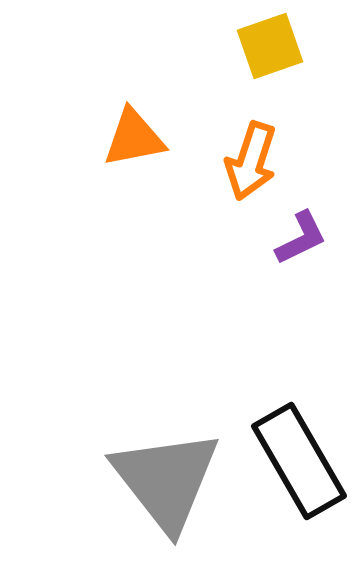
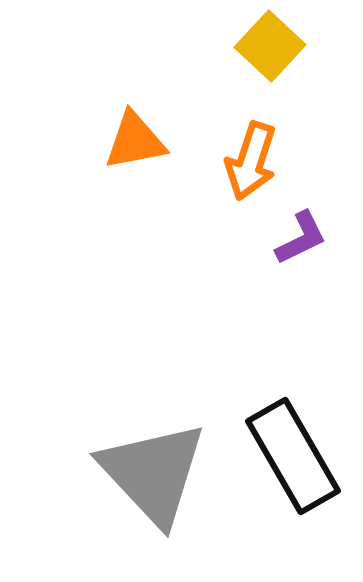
yellow square: rotated 28 degrees counterclockwise
orange triangle: moved 1 px right, 3 px down
black rectangle: moved 6 px left, 5 px up
gray triangle: moved 13 px left, 7 px up; rotated 5 degrees counterclockwise
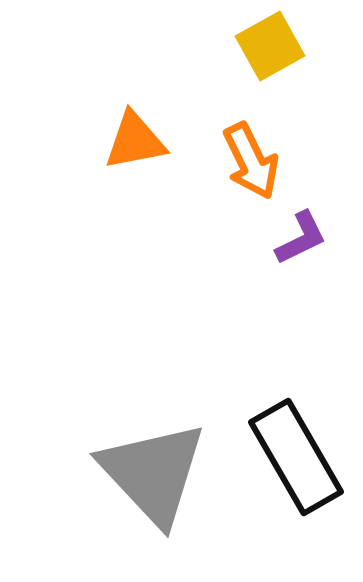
yellow square: rotated 18 degrees clockwise
orange arrow: rotated 44 degrees counterclockwise
black rectangle: moved 3 px right, 1 px down
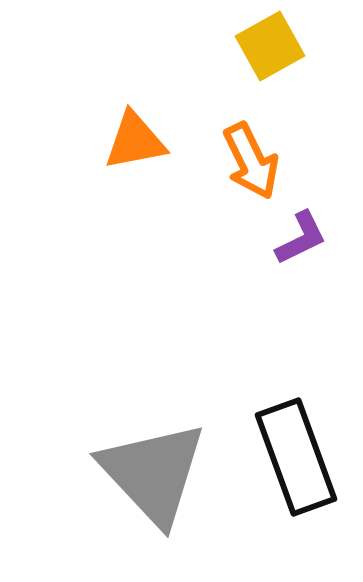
black rectangle: rotated 10 degrees clockwise
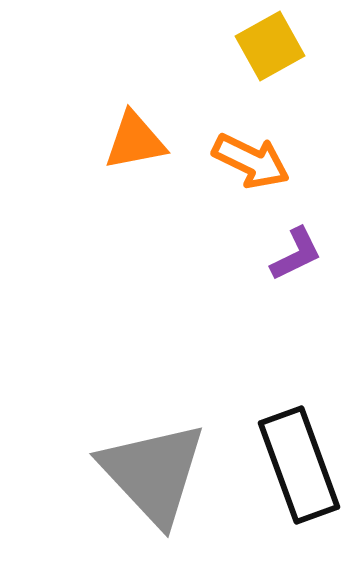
orange arrow: rotated 38 degrees counterclockwise
purple L-shape: moved 5 px left, 16 px down
black rectangle: moved 3 px right, 8 px down
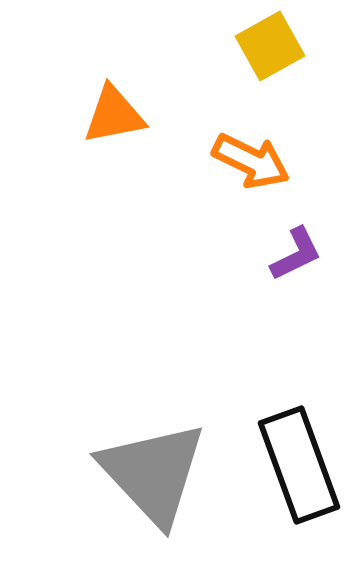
orange triangle: moved 21 px left, 26 px up
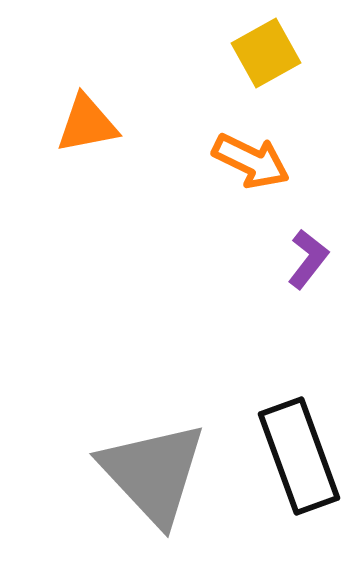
yellow square: moved 4 px left, 7 px down
orange triangle: moved 27 px left, 9 px down
purple L-shape: moved 12 px right, 5 px down; rotated 26 degrees counterclockwise
black rectangle: moved 9 px up
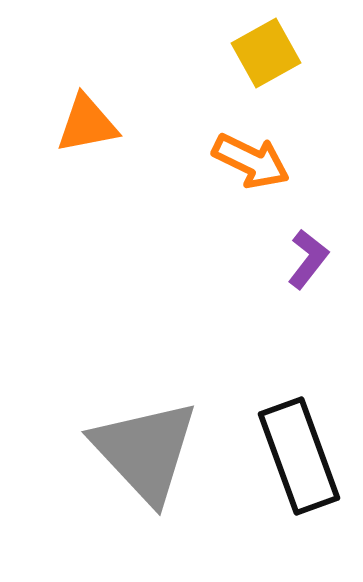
gray triangle: moved 8 px left, 22 px up
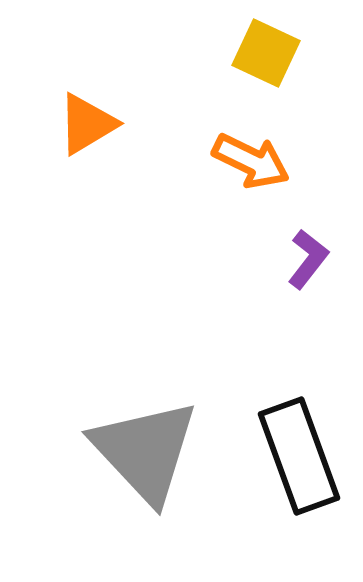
yellow square: rotated 36 degrees counterclockwise
orange triangle: rotated 20 degrees counterclockwise
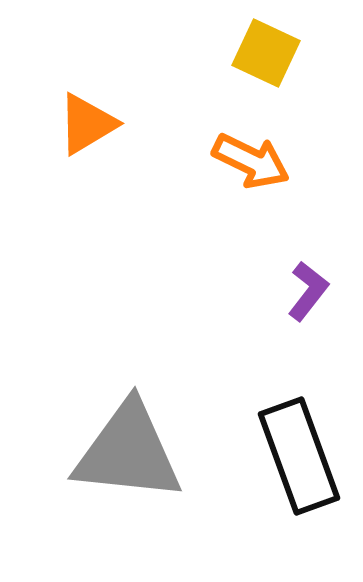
purple L-shape: moved 32 px down
gray triangle: moved 17 px left, 1 px down; rotated 41 degrees counterclockwise
